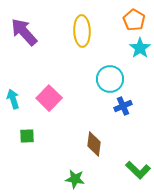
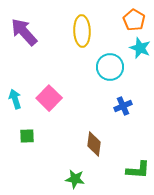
cyan star: rotated 15 degrees counterclockwise
cyan circle: moved 12 px up
cyan arrow: moved 2 px right
green L-shape: rotated 40 degrees counterclockwise
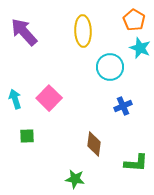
yellow ellipse: moved 1 px right
green L-shape: moved 2 px left, 7 px up
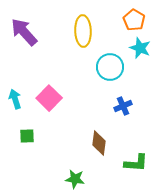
brown diamond: moved 5 px right, 1 px up
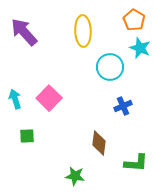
green star: moved 3 px up
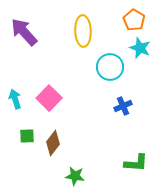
brown diamond: moved 46 px left; rotated 30 degrees clockwise
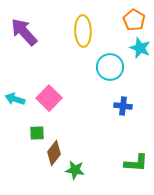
cyan arrow: rotated 54 degrees counterclockwise
blue cross: rotated 30 degrees clockwise
green square: moved 10 px right, 3 px up
brown diamond: moved 1 px right, 10 px down
green star: moved 6 px up
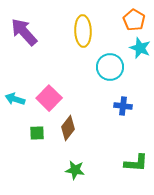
brown diamond: moved 14 px right, 25 px up
